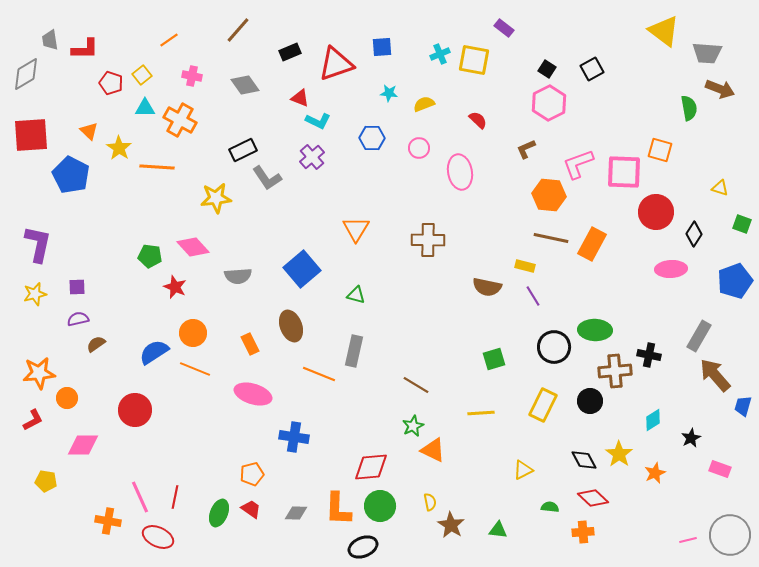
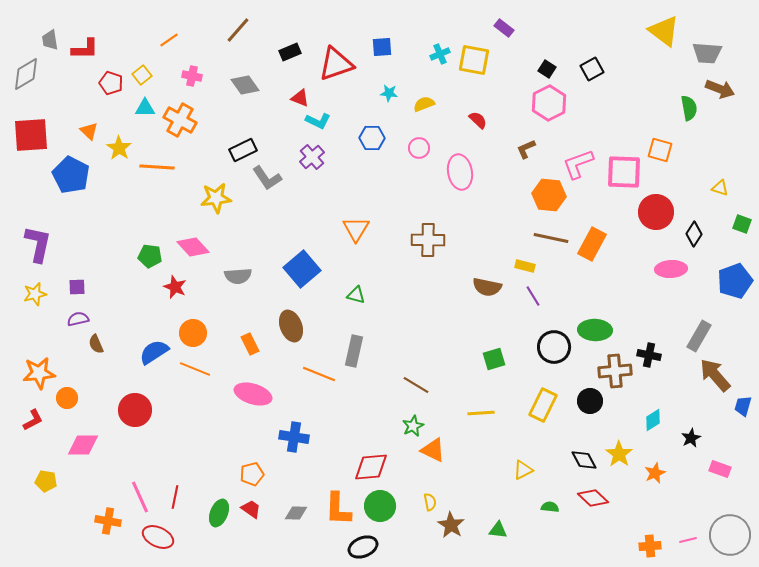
brown semicircle at (96, 344): rotated 78 degrees counterclockwise
orange cross at (583, 532): moved 67 px right, 14 px down
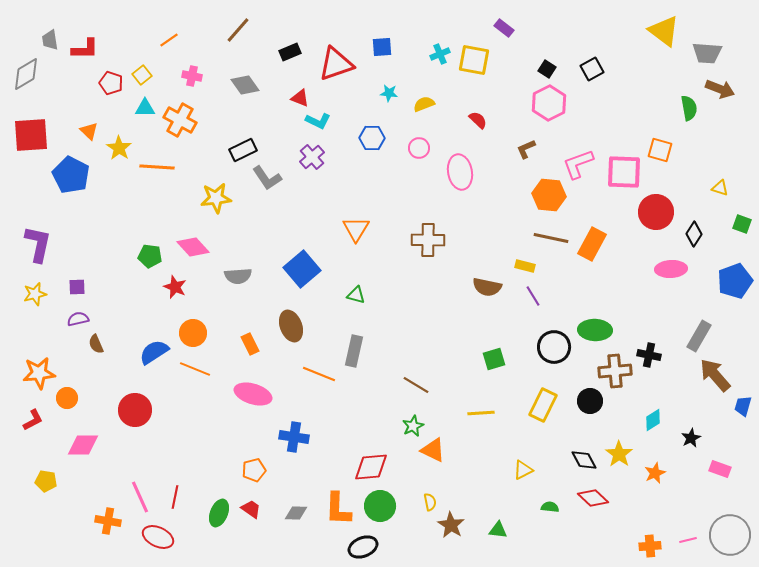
orange pentagon at (252, 474): moved 2 px right, 4 px up
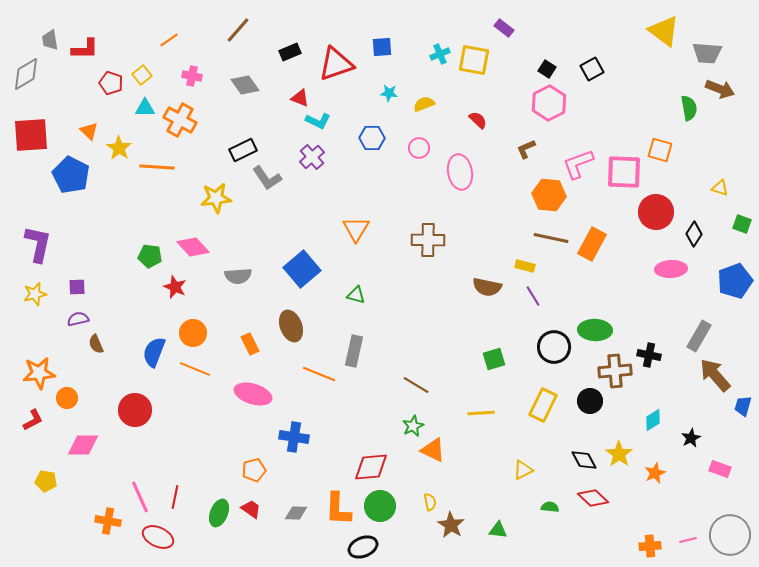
blue semicircle at (154, 352): rotated 36 degrees counterclockwise
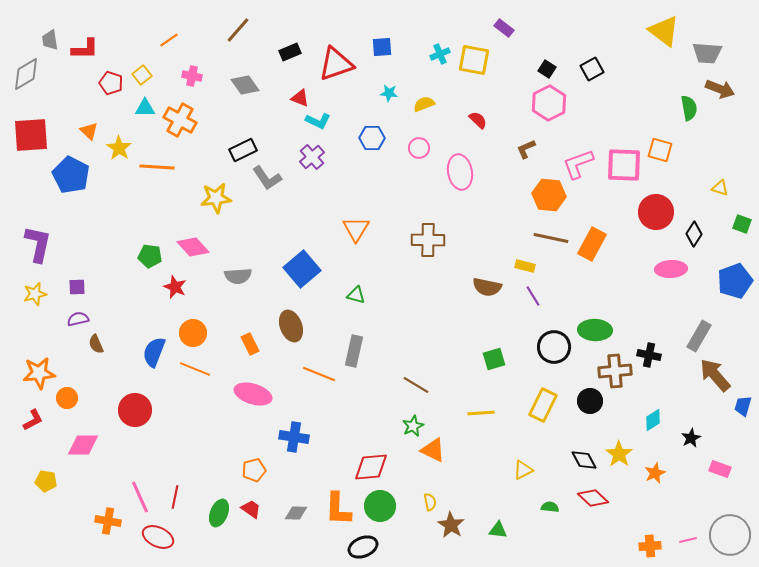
pink square at (624, 172): moved 7 px up
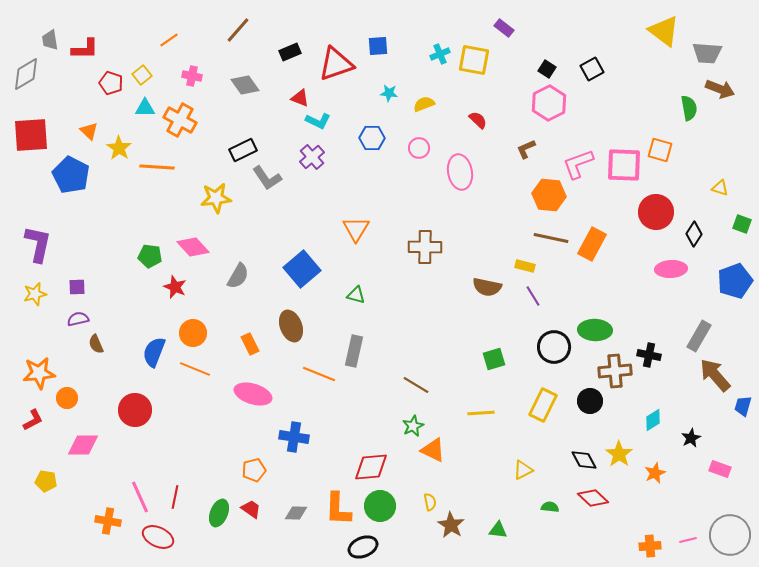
blue square at (382, 47): moved 4 px left, 1 px up
brown cross at (428, 240): moved 3 px left, 7 px down
gray semicircle at (238, 276): rotated 56 degrees counterclockwise
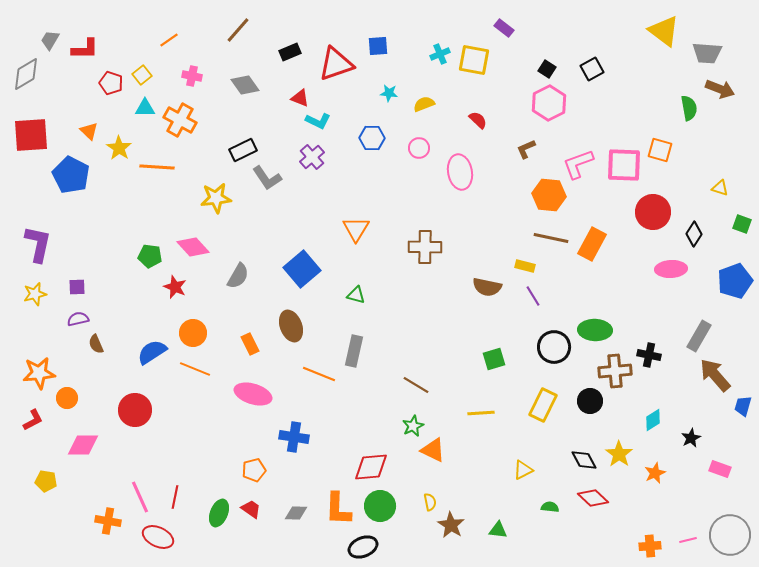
gray trapezoid at (50, 40): rotated 40 degrees clockwise
red circle at (656, 212): moved 3 px left
blue semicircle at (154, 352): moved 2 px left; rotated 36 degrees clockwise
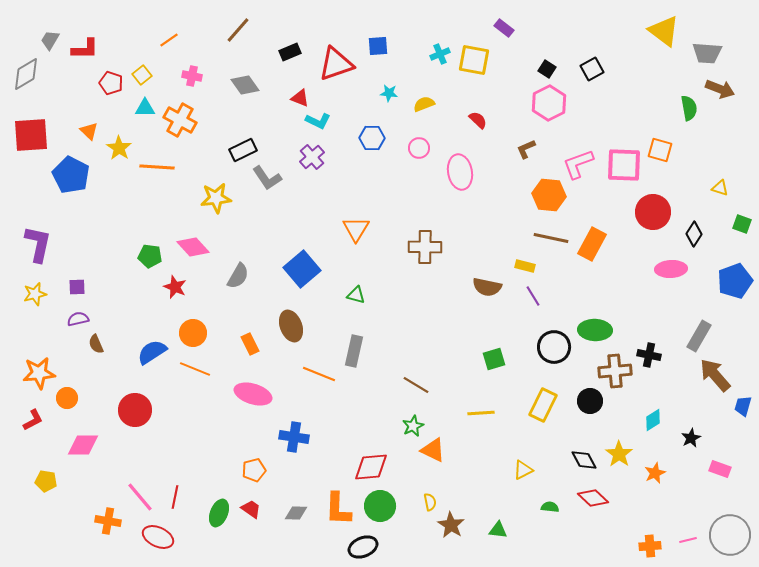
pink line at (140, 497): rotated 16 degrees counterclockwise
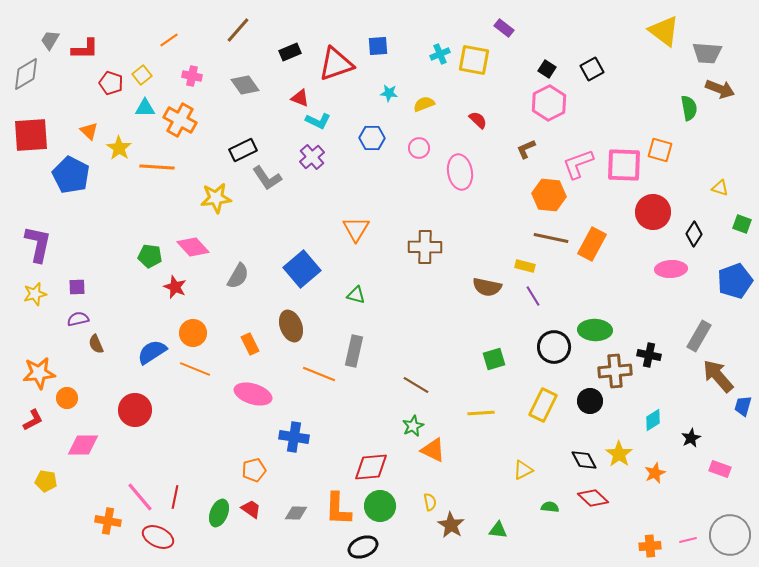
brown arrow at (715, 375): moved 3 px right, 1 px down
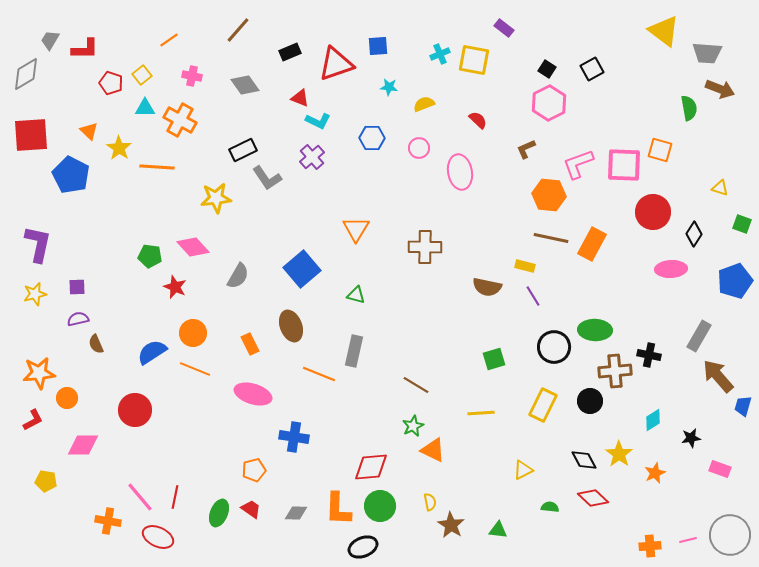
cyan star at (389, 93): moved 6 px up
black star at (691, 438): rotated 18 degrees clockwise
